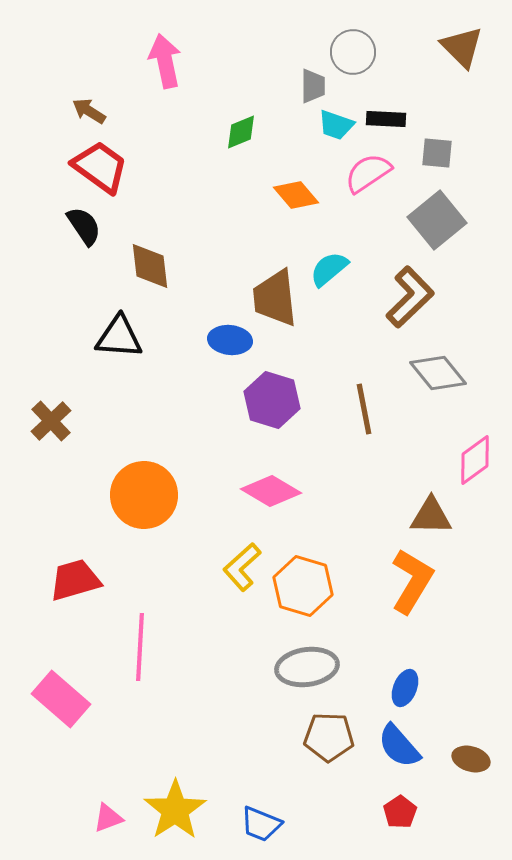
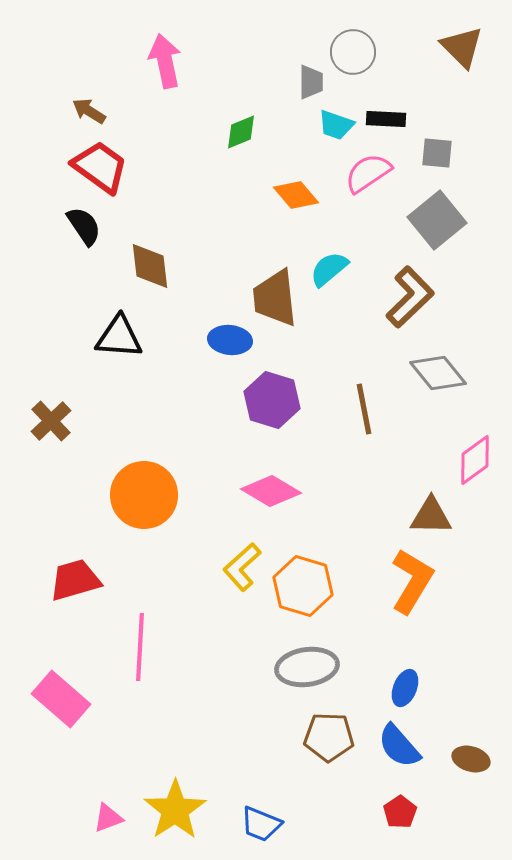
gray trapezoid at (313, 86): moved 2 px left, 4 px up
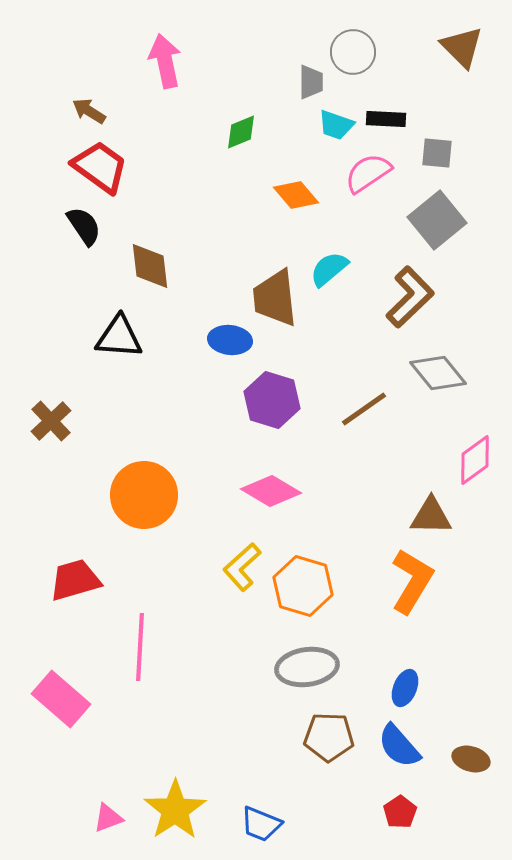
brown line at (364, 409): rotated 66 degrees clockwise
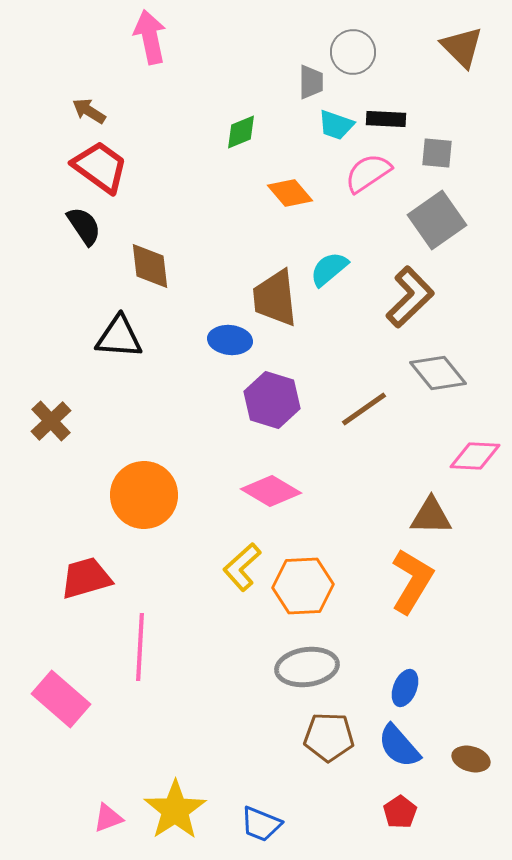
pink arrow at (165, 61): moved 15 px left, 24 px up
orange diamond at (296, 195): moved 6 px left, 2 px up
gray square at (437, 220): rotated 4 degrees clockwise
pink diamond at (475, 460): moved 4 px up; rotated 39 degrees clockwise
red trapezoid at (75, 580): moved 11 px right, 2 px up
orange hexagon at (303, 586): rotated 20 degrees counterclockwise
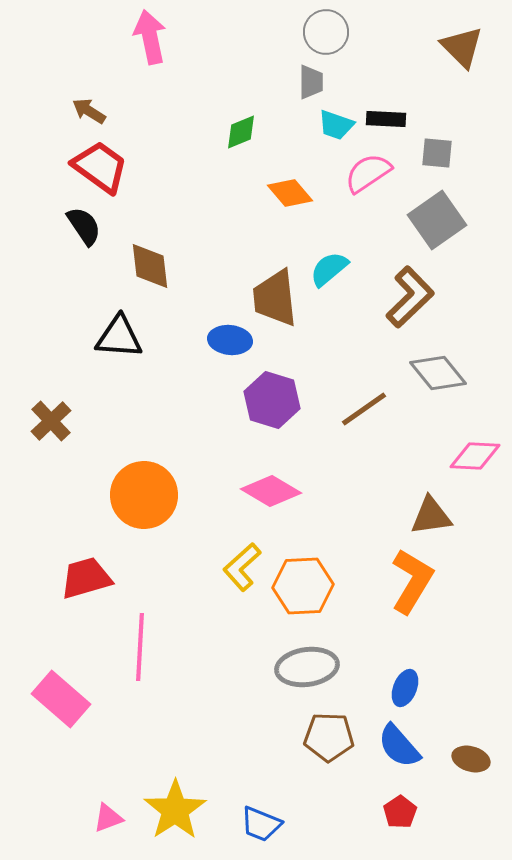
gray circle at (353, 52): moved 27 px left, 20 px up
brown triangle at (431, 516): rotated 9 degrees counterclockwise
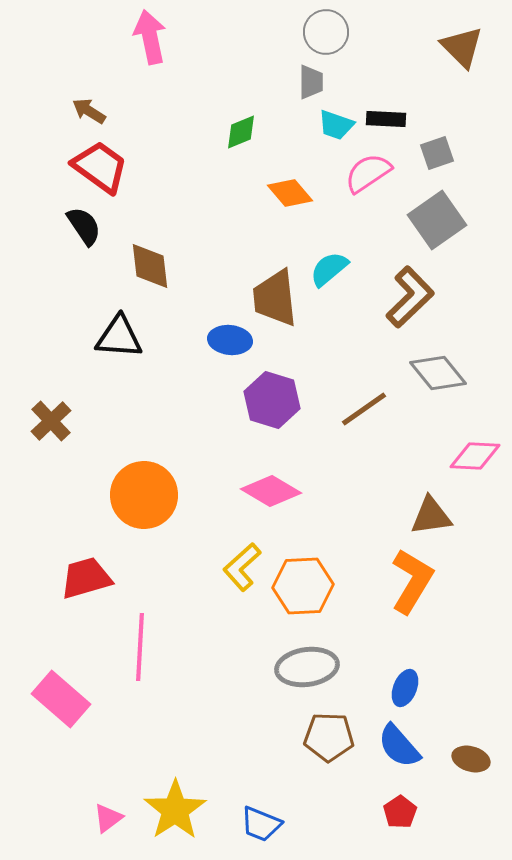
gray square at (437, 153): rotated 24 degrees counterclockwise
pink triangle at (108, 818): rotated 16 degrees counterclockwise
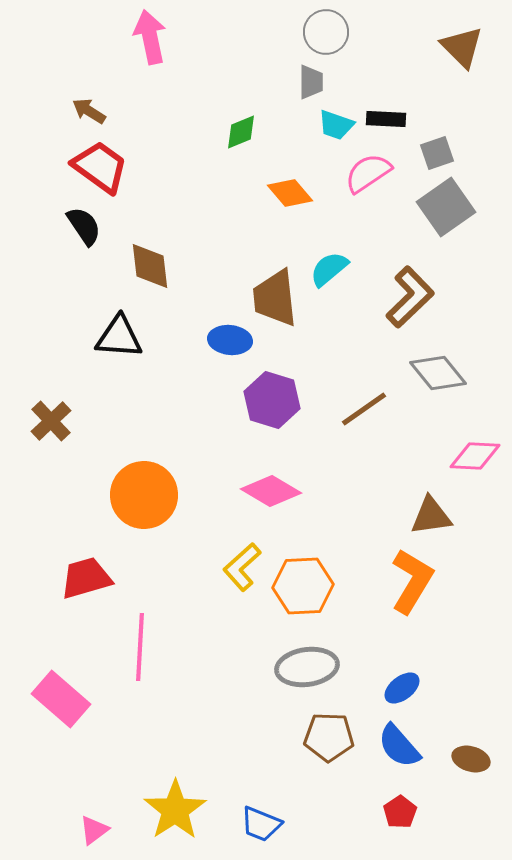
gray square at (437, 220): moved 9 px right, 13 px up
blue ellipse at (405, 688): moved 3 px left; rotated 30 degrees clockwise
pink triangle at (108, 818): moved 14 px left, 12 px down
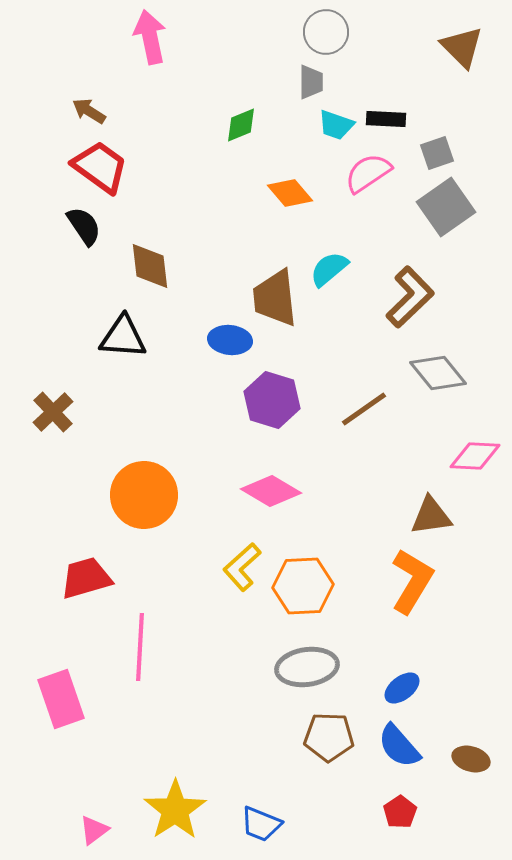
green diamond at (241, 132): moved 7 px up
black triangle at (119, 337): moved 4 px right
brown cross at (51, 421): moved 2 px right, 9 px up
pink rectangle at (61, 699): rotated 30 degrees clockwise
